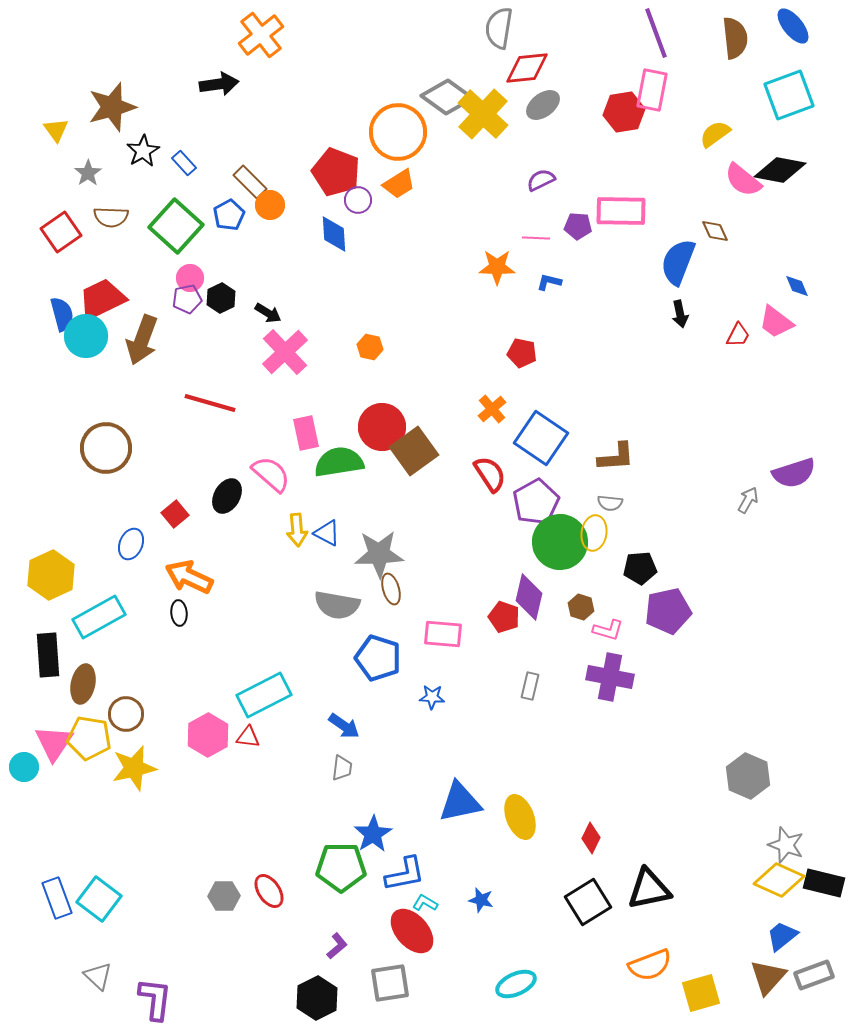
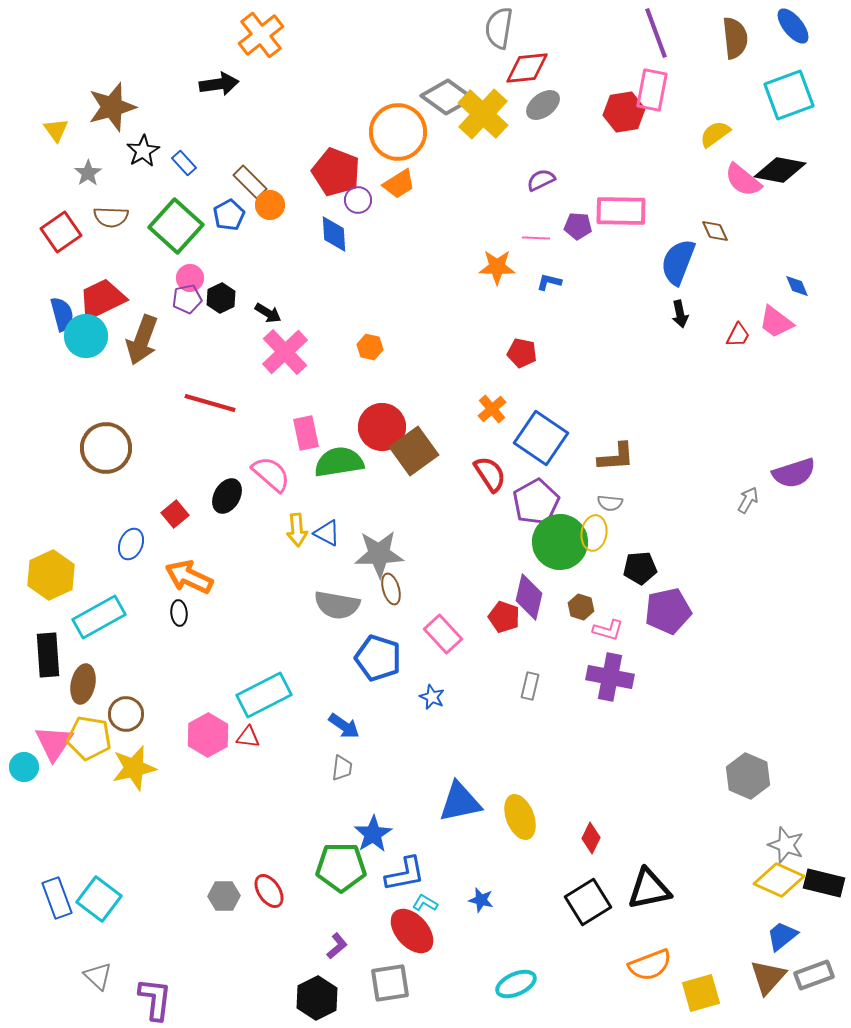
pink rectangle at (443, 634): rotated 42 degrees clockwise
blue star at (432, 697): rotated 20 degrees clockwise
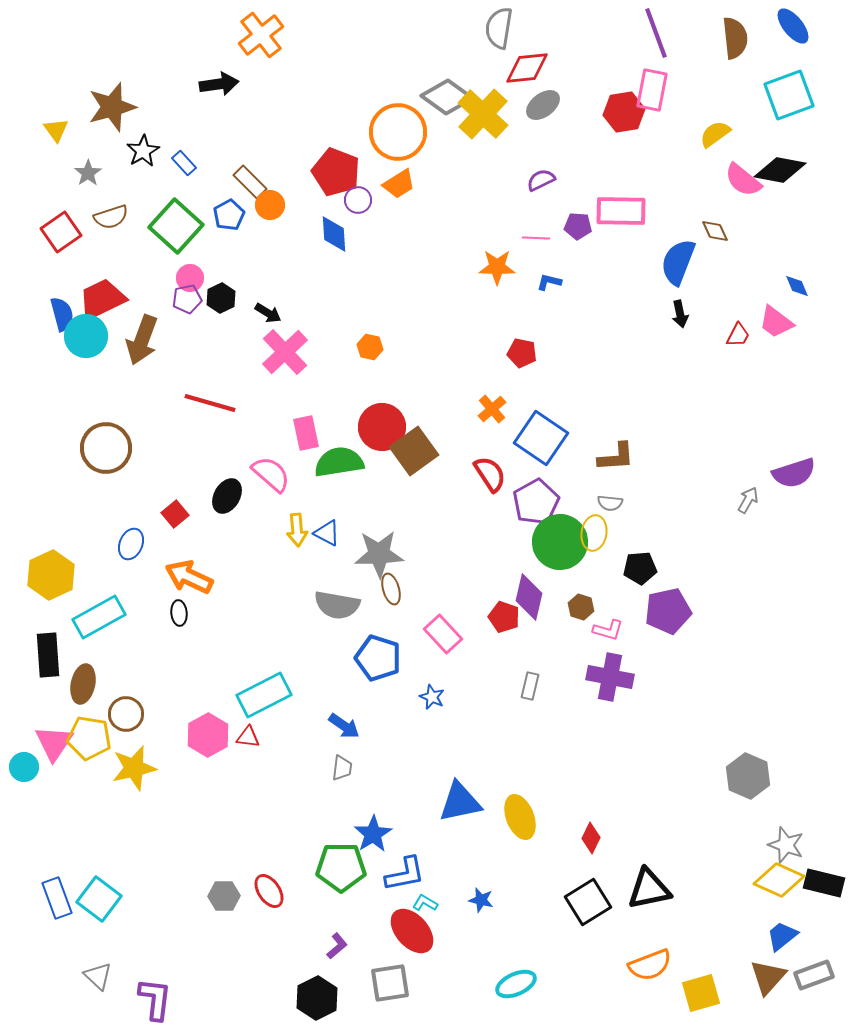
brown semicircle at (111, 217): rotated 20 degrees counterclockwise
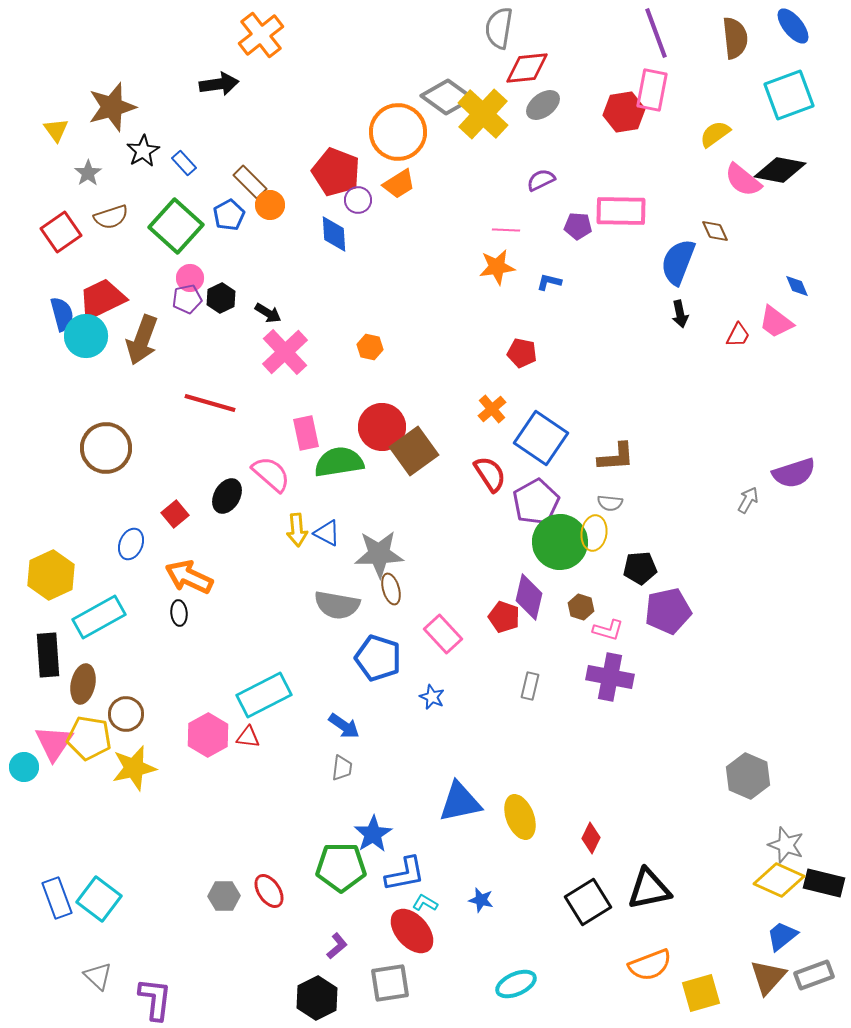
pink line at (536, 238): moved 30 px left, 8 px up
orange star at (497, 267): rotated 9 degrees counterclockwise
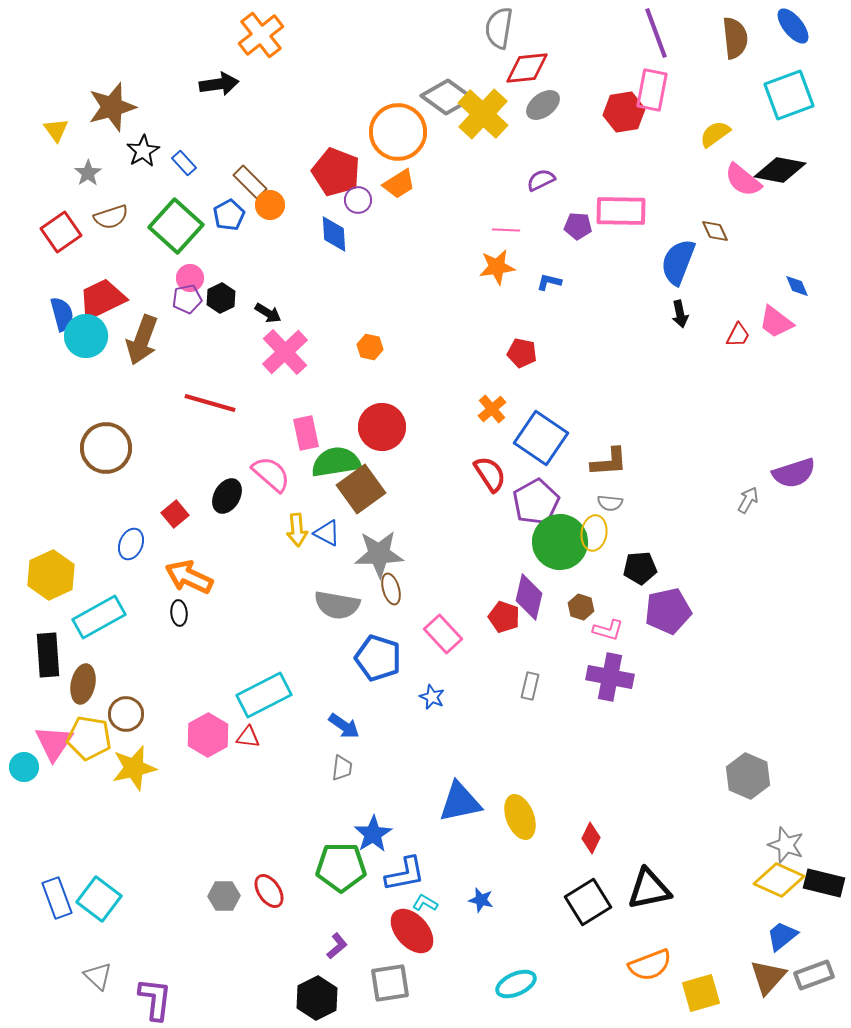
brown square at (414, 451): moved 53 px left, 38 px down
brown L-shape at (616, 457): moved 7 px left, 5 px down
green semicircle at (339, 462): moved 3 px left
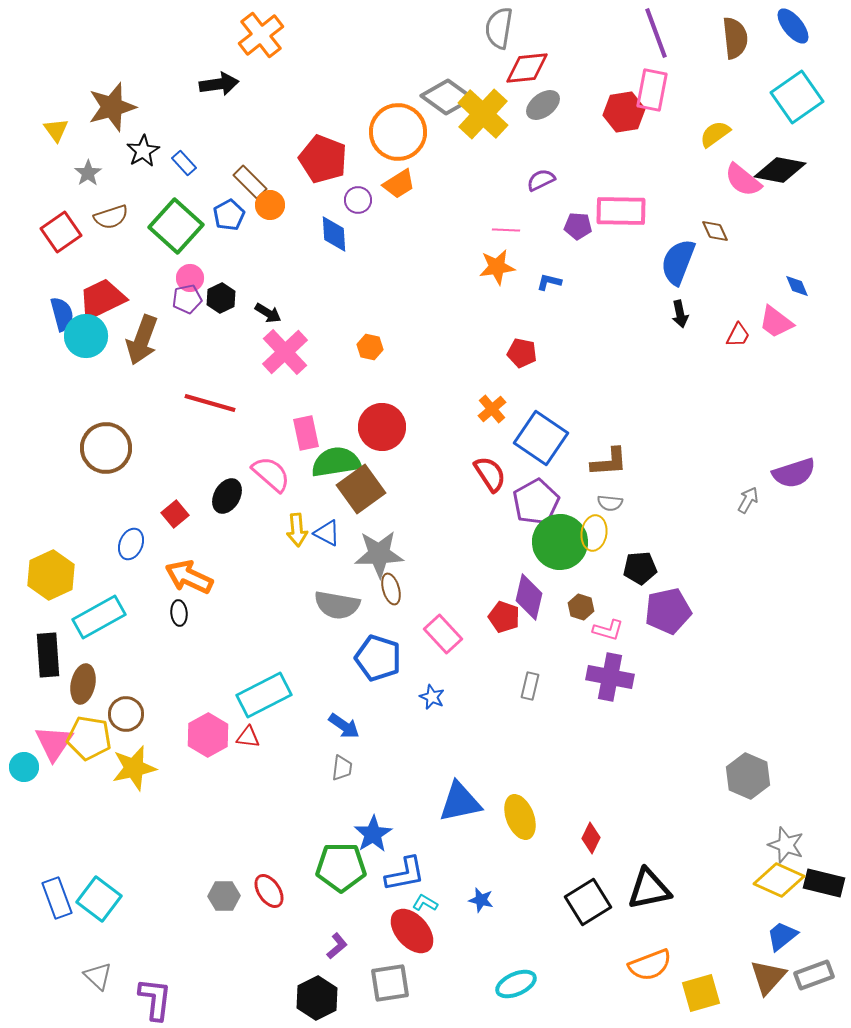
cyan square at (789, 95): moved 8 px right, 2 px down; rotated 15 degrees counterclockwise
red pentagon at (336, 172): moved 13 px left, 13 px up
